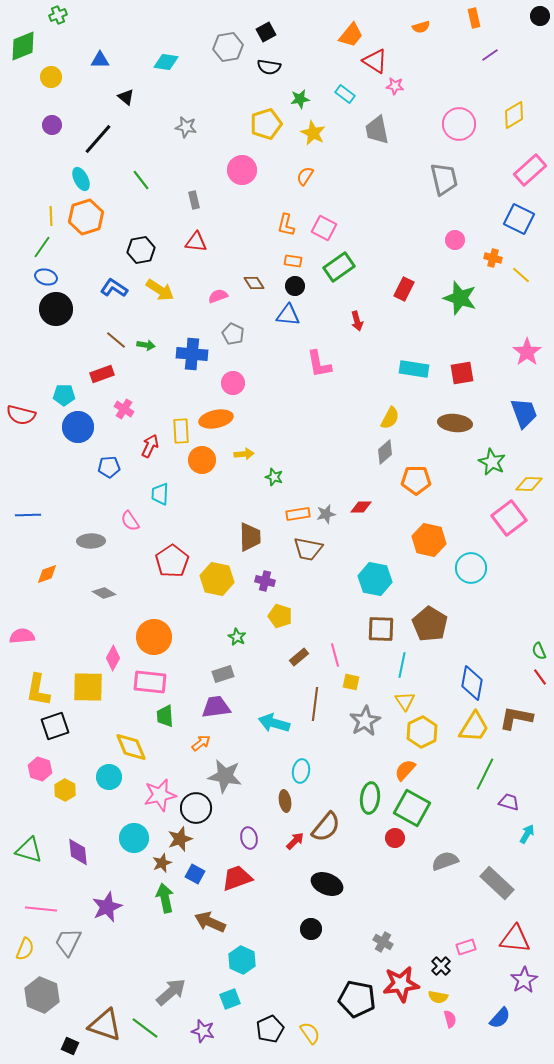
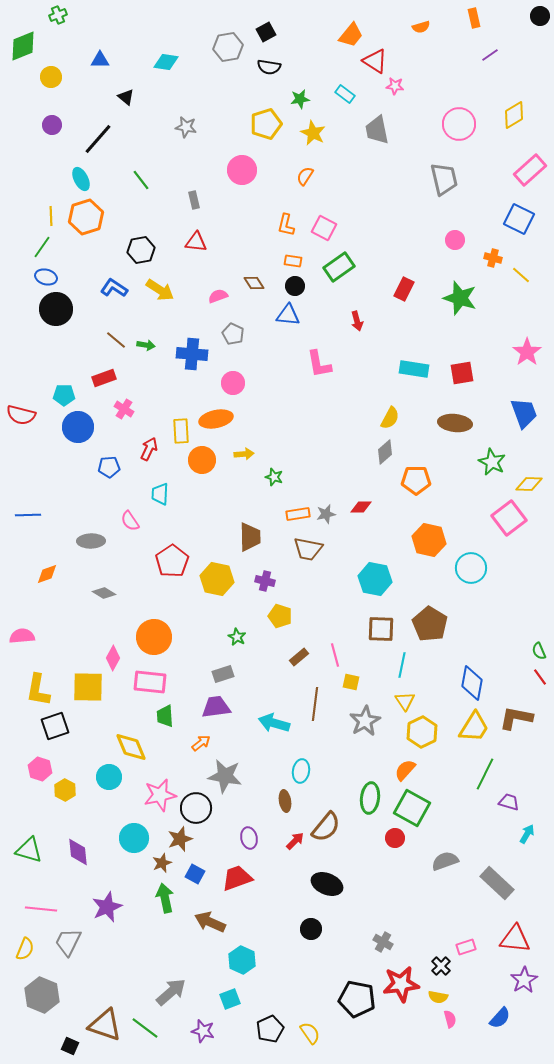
red rectangle at (102, 374): moved 2 px right, 4 px down
red arrow at (150, 446): moved 1 px left, 3 px down
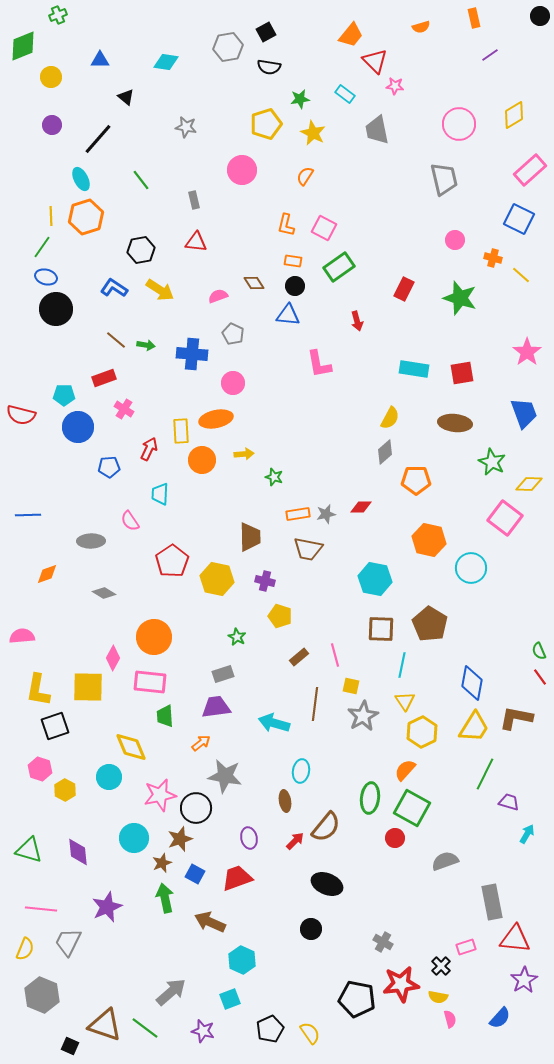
red triangle at (375, 61): rotated 12 degrees clockwise
pink square at (509, 518): moved 4 px left; rotated 16 degrees counterclockwise
yellow square at (351, 682): moved 4 px down
gray star at (365, 721): moved 2 px left, 5 px up
gray rectangle at (497, 883): moved 5 px left, 19 px down; rotated 36 degrees clockwise
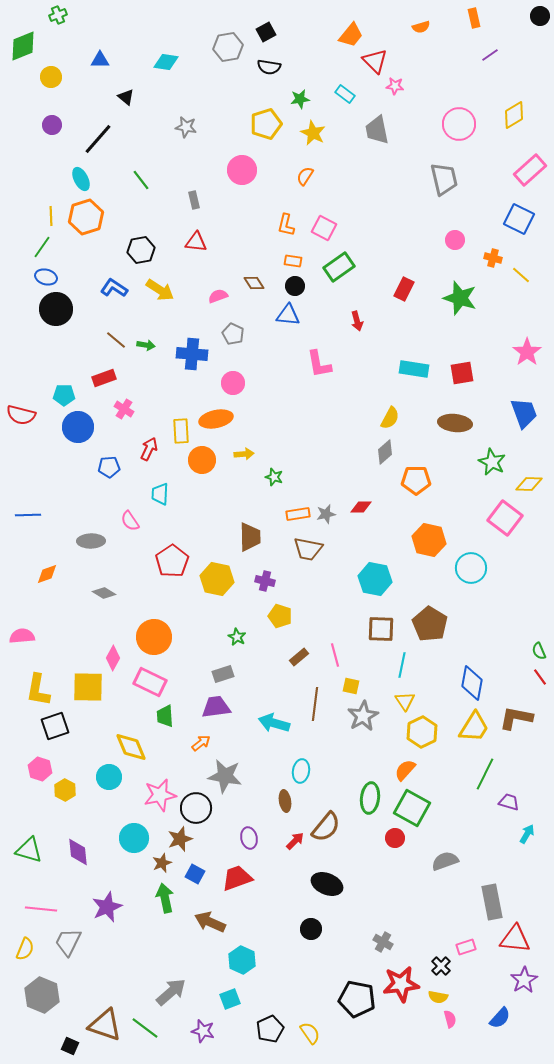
pink rectangle at (150, 682): rotated 20 degrees clockwise
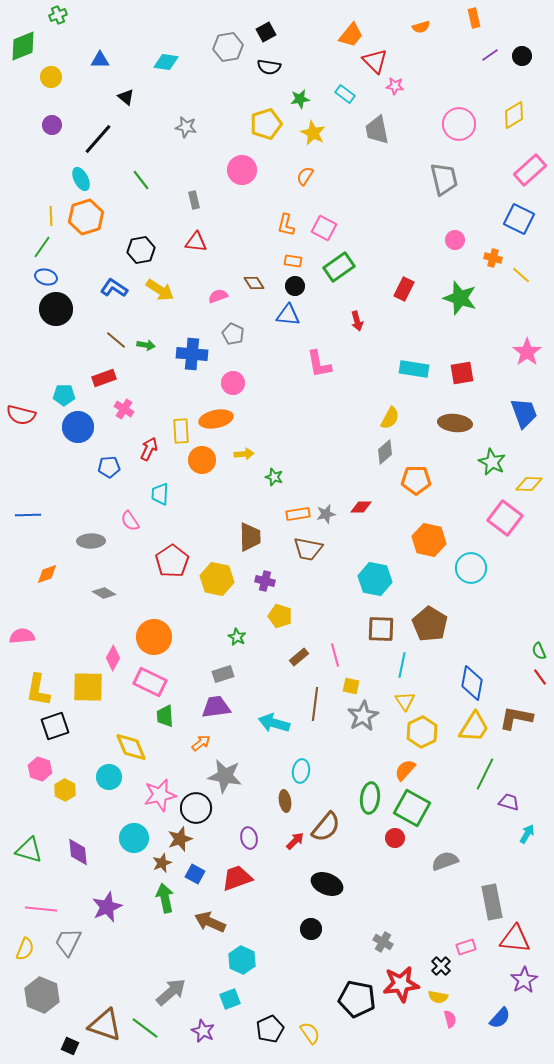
black circle at (540, 16): moved 18 px left, 40 px down
purple star at (203, 1031): rotated 10 degrees clockwise
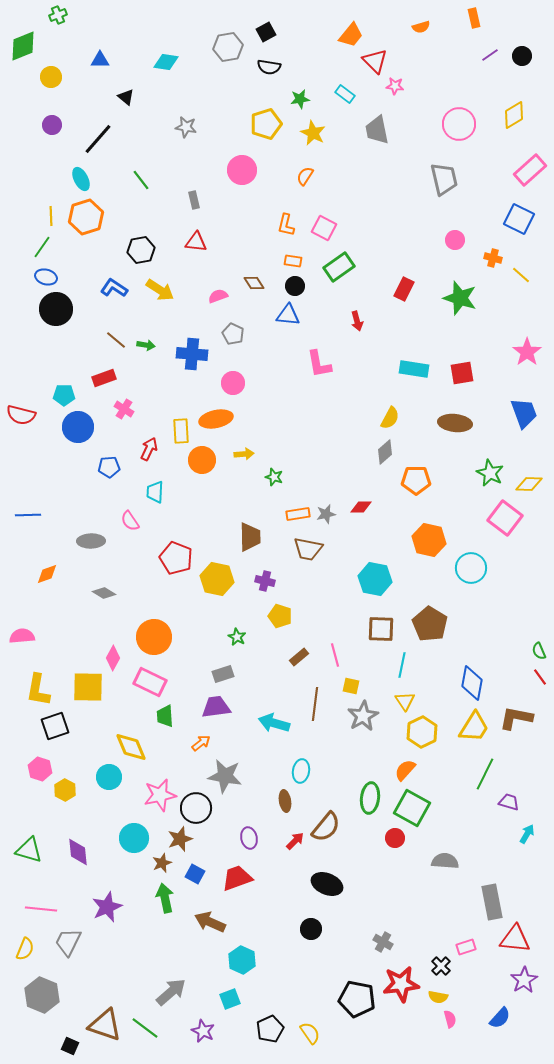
green star at (492, 462): moved 2 px left, 11 px down
cyan trapezoid at (160, 494): moved 5 px left, 2 px up
red pentagon at (172, 561): moved 4 px right, 3 px up; rotated 16 degrees counterclockwise
gray semicircle at (445, 861): rotated 24 degrees clockwise
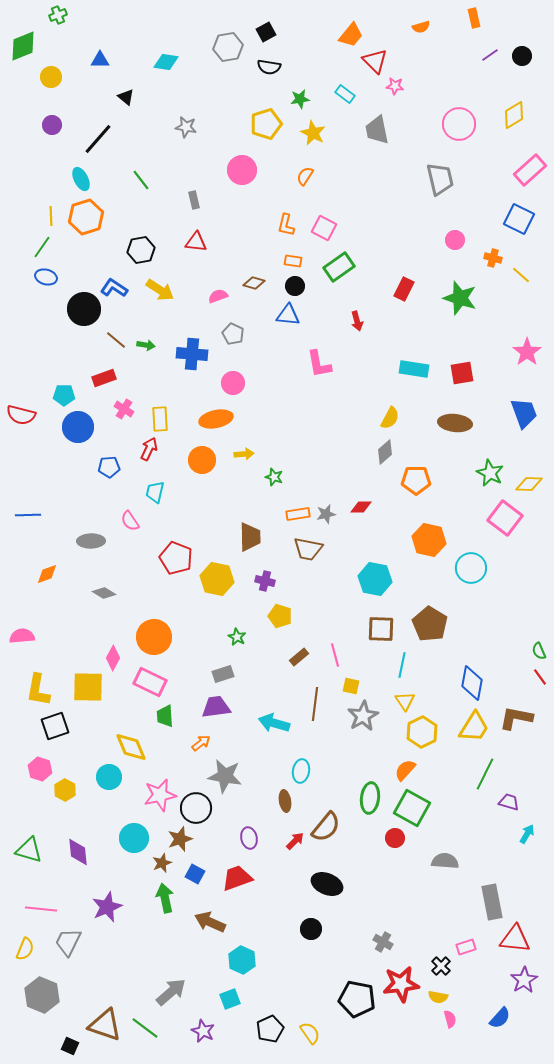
gray trapezoid at (444, 179): moved 4 px left
brown diamond at (254, 283): rotated 40 degrees counterclockwise
black circle at (56, 309): moved 28 px right
yellow rectangle at (181, 431): moved 21 px left, 12 px up
cyan trapezoid at (155, 492): rotated 10 degrees clockwise
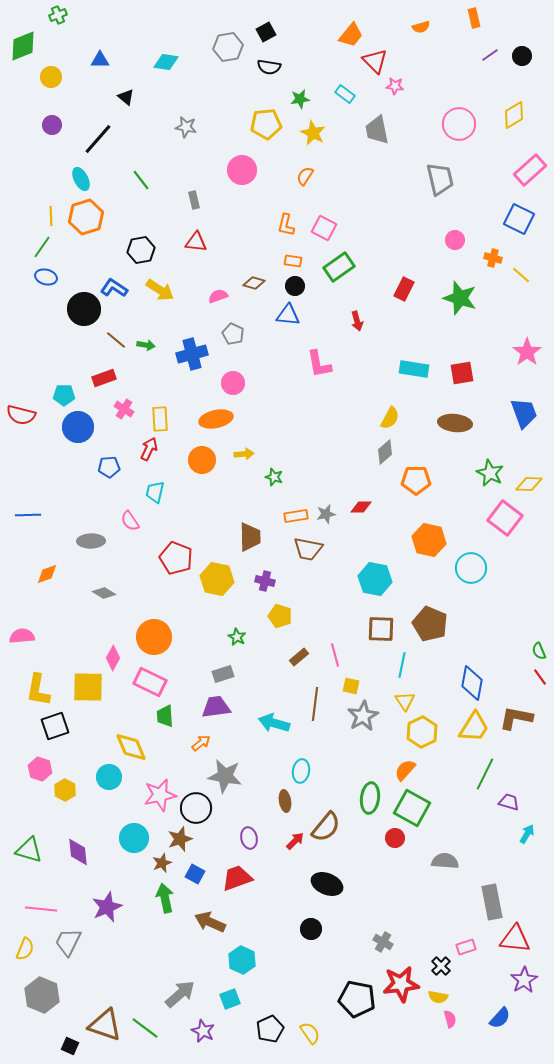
yellow pentagon at (266, 124): rotated 12 degrees clockwise
blue cross at (192, 354): rotated 20 degrees counterclockwise
orange rectangle at (298, 514): moved 2 px left, 2 px down
brown pentagon at (430, 624): rotated 8 degrees counterclockwise
gray arrow at (171, 992): moved 9 px right, 2 px down
